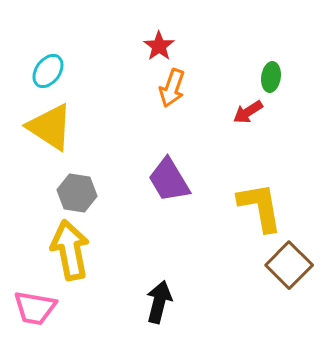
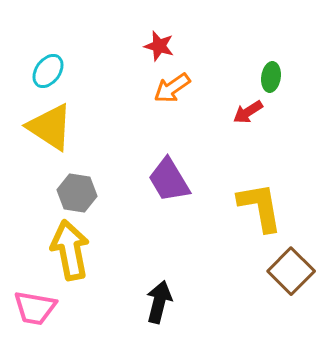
red star: rotated 20 degrees counterclockwise
orange arrow: rotated 36 degrees clockwise
brown square: moved 2 px right, 6 px down
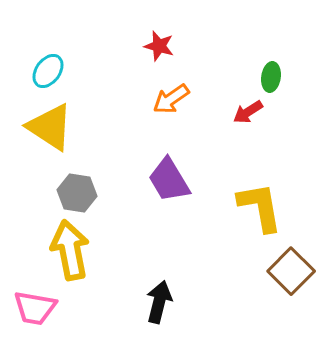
orange arrow: moved 1 px left, 11 px down
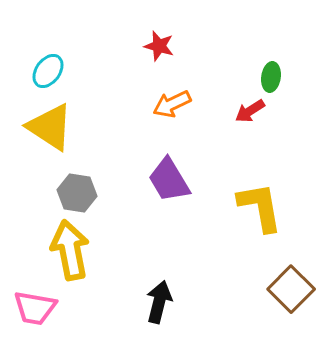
orange arrow: moved 1 px right, 5 px down; rotated 9 degrees clockwise
red arrow: moved 2 px right, 1 px up
brown square: moved 18 px down
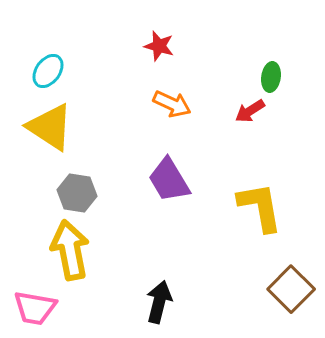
orange arrow: rotated 129 degrees counterclockwise
